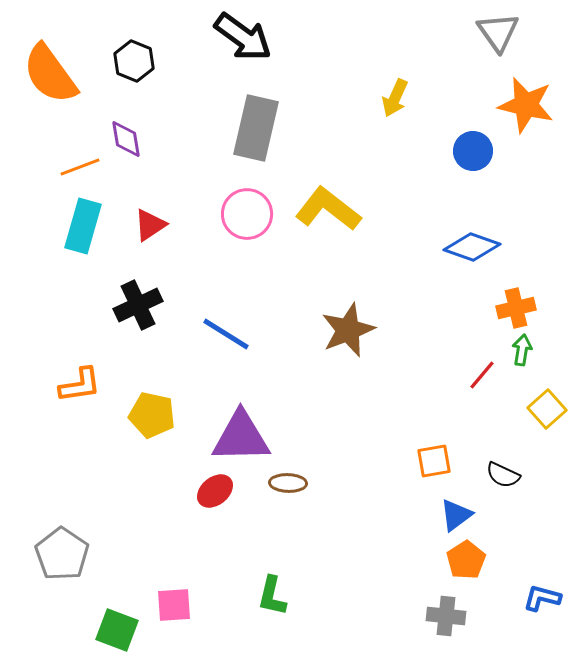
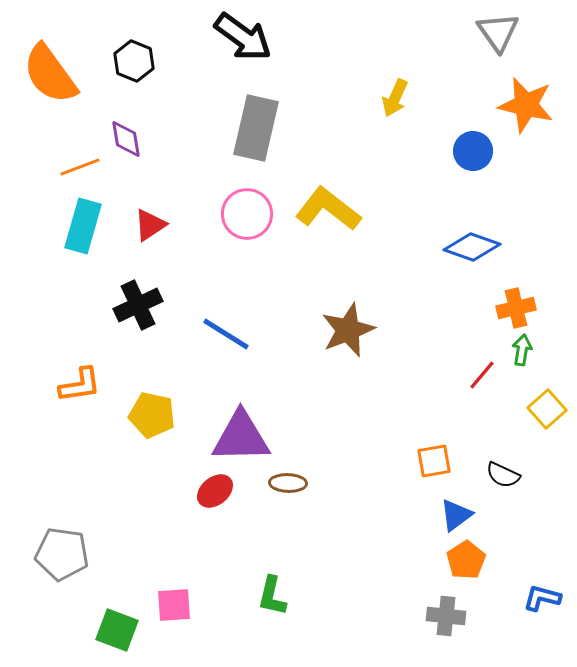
gray pentagon: rotated 26 degrees counterclockwise
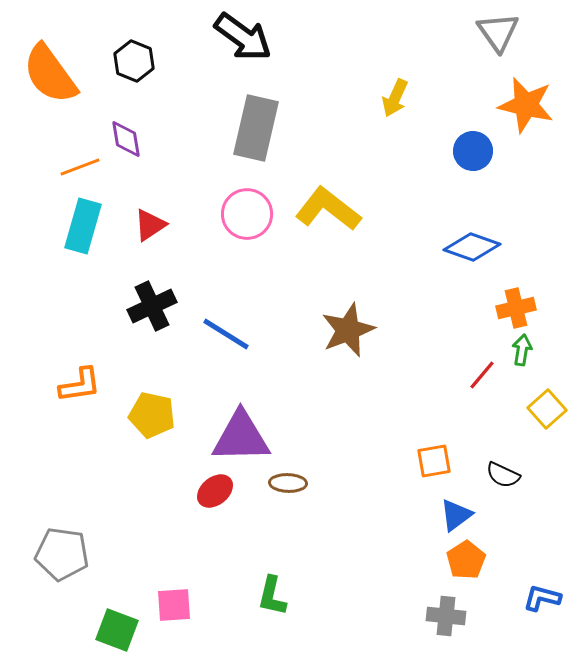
black cross: moved 14 px right, 1 px down
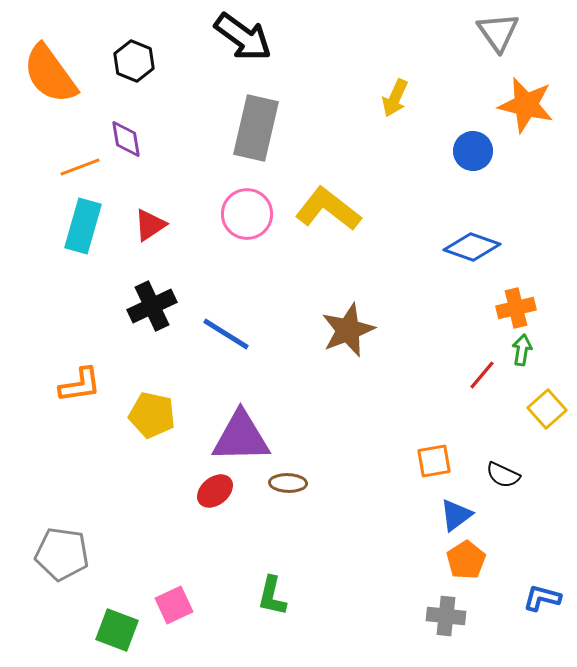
pink square: rotated 21 degrees counterclockwise
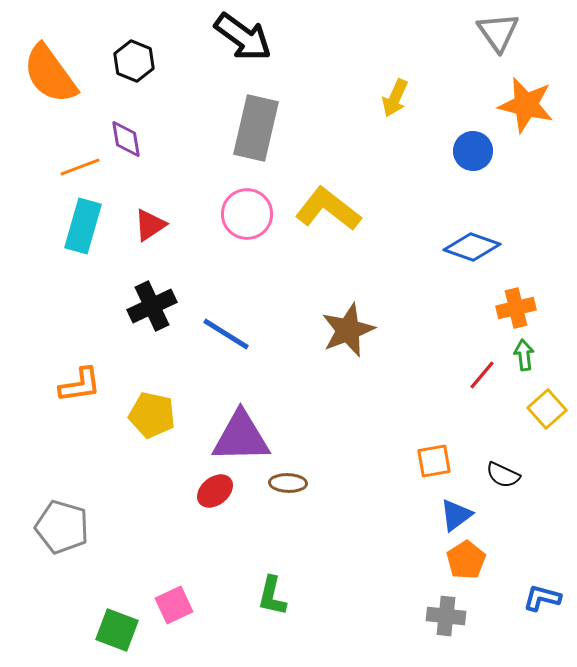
green arrow: moved 2 px right, 5 px down; rotated 16 degrees counterclockwise
gray pentagon: moved 27 px up; rotated 8 degrees clockwise
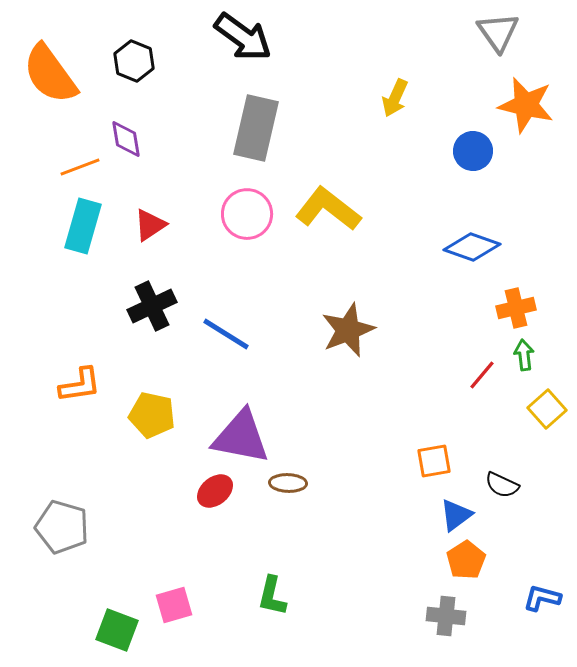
purple triangle: rotated 12 degrees clockwise
black semicircle: moved 1 px left, 10 px down
pink square: rotated 9 degrees clockwise
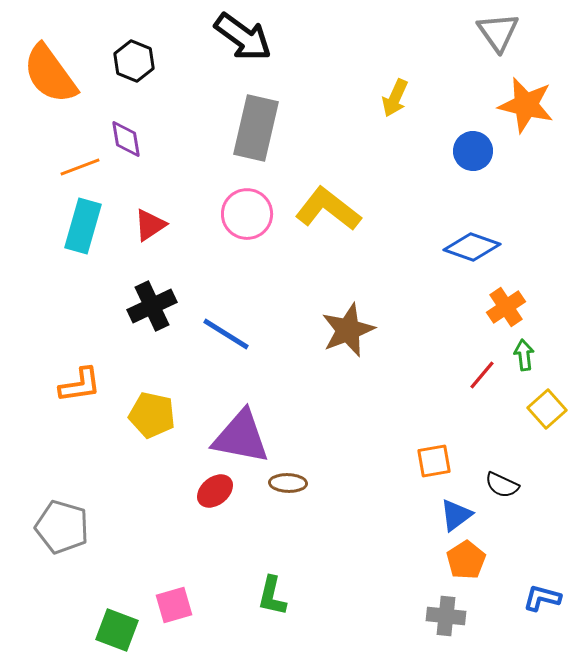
orange cross: moved 10 px left, 1 px up; rotated 21 degrees counterclockwise
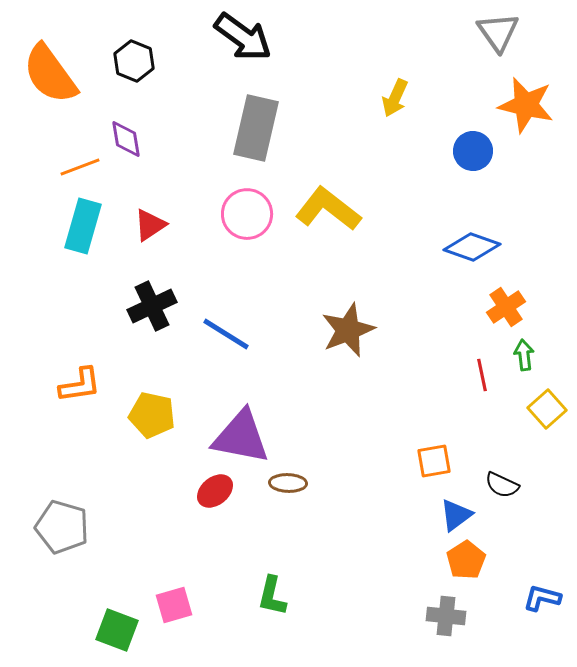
red line: rotated 52 degrees counterclockwise
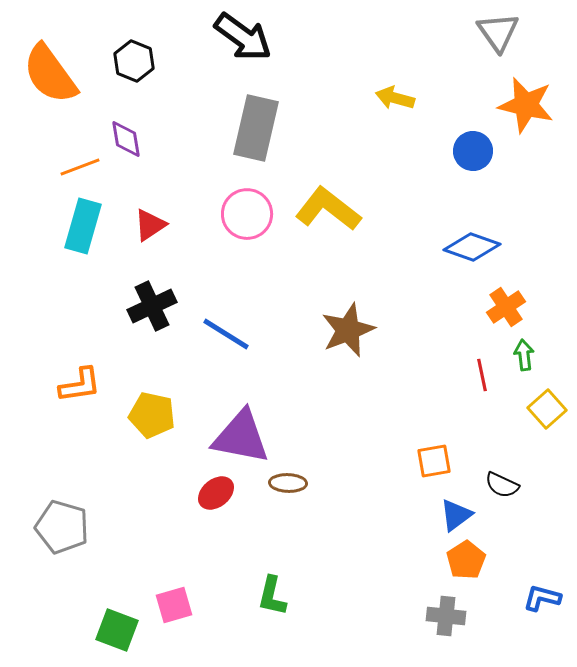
yellow arrow: rotated 81 degrees clockwise
red ellipse: moved 1 px right, 2 px down
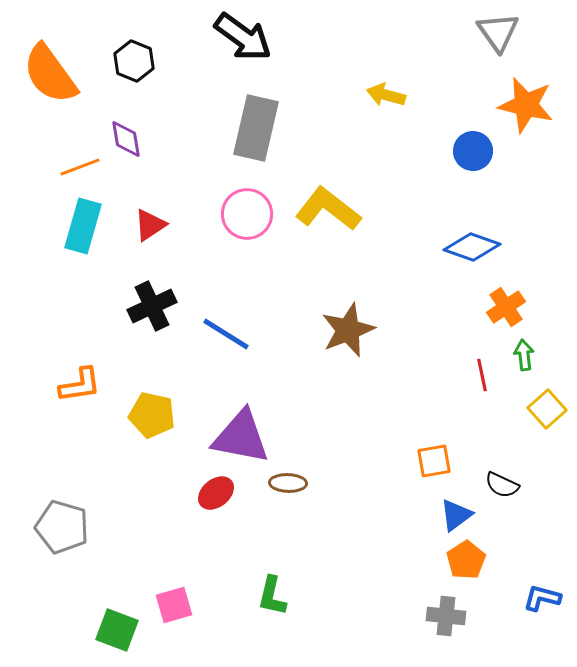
yellow arrow: moved 9 px left, 3 px up
